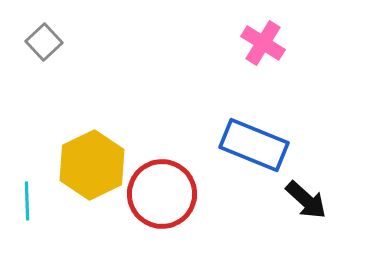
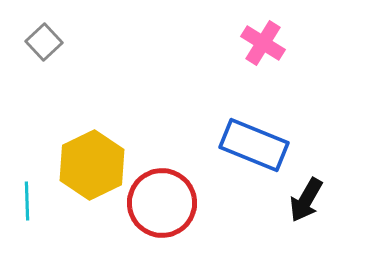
red circle: moved 9 px down
black arrow: rotated 78 degrees clockwise
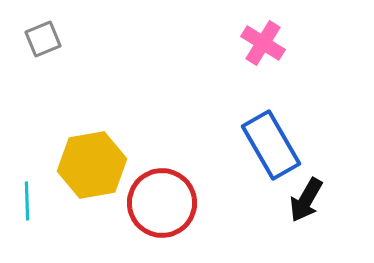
gray square: moved 1 px left, 3 px up; rotated 21 degrees clockwise
blue rectangle: moved 17 px right; rotated 38 degrees clockwise
yellow hexagon: rotated 16 degrees clockwise
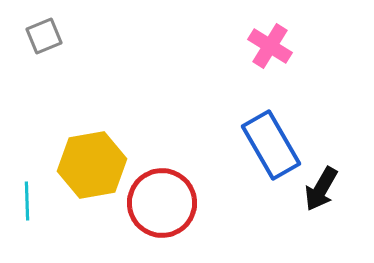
gray square: moved 1 px right, 3 px up
pink cross: moved 7 px right, 3 px down
black arrow: moved 15 px right, 11 px up
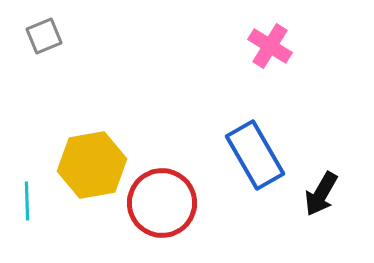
blue rectangle: moved 16 px left, 10 px down
black arrow: moved 5 px down
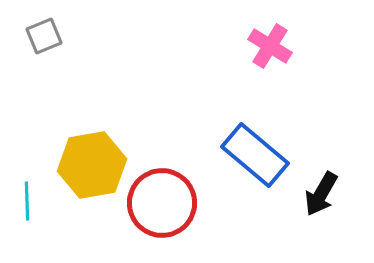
blue rectangle: rotated 20 degrees counterclockwise
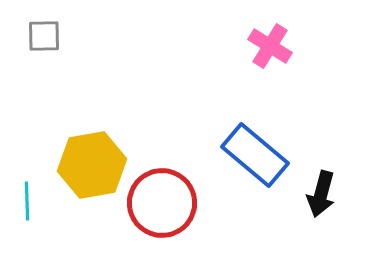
gray square: rotated 21 degrees clockwise
black arrow: rotated 15 degrees counterclockwise
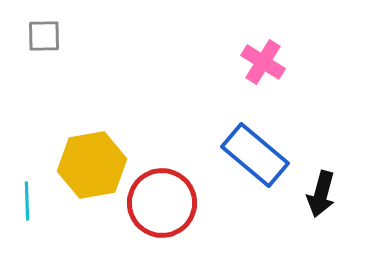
pink cross: moved 7 px left, 16 px down
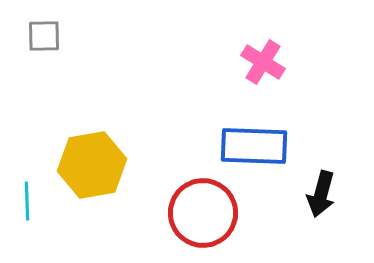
blue rectangle: moved 1 px left, 9 px up; rotated 38 degrees counterclockwise
red circle: moved 41 px right, 10 px down
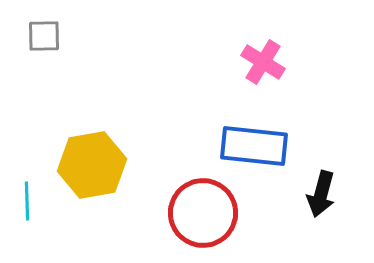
blue rectangle: rotated 4 degrees clockwise
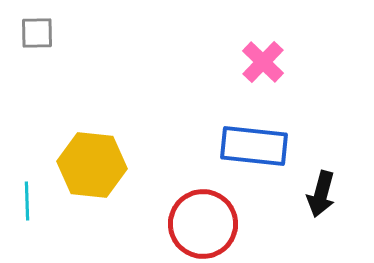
gray square: moved 7 px left, 3 px up
pink cross: rotated 12 degrees clockwise
yellow hexagon: rotated 16 degrees clockwise
red circle: moved 11 px down
